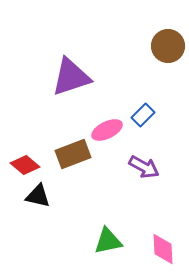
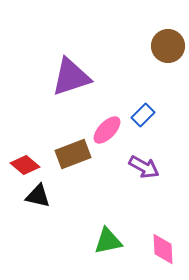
pink ellipse: rotated 20 degrees counterclockwise
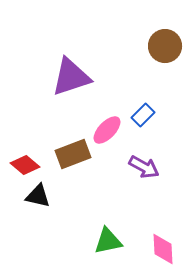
brown circle: moved 3 px left
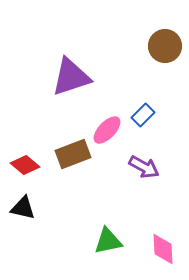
black triangle: moved 15 px left, 12 px down
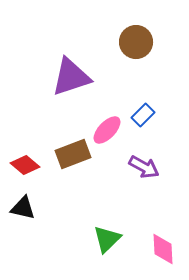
brown circle: moved 29 px left, 4 px up
green triangle: moved 1 px left, 2 px up; rotated 32 degrees counterclockwise
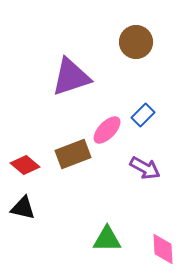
purple arrow: moved 1 px right, 1 px down
green triangle: rotated 44 degrees clockwise
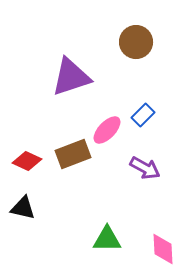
red diamond: moved 2 px right, 4 px up; rotated 16 degrees counterclockwise
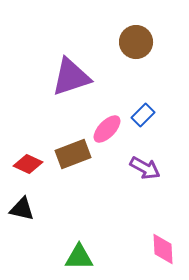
pink ellipse: moved 1 px up
red diamond: moved 1 px right, 3 px down
black triangle: moved 1 px left, 1 px down
green triangle: moved 28 px left, 18 px down
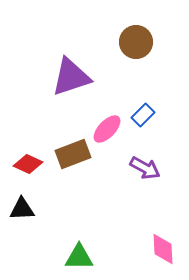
black triangle: rotated 16 degrees counterclockwise
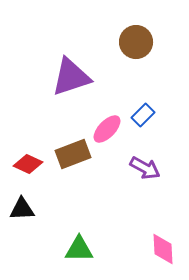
green triangle: moved 8 px up
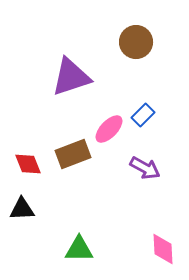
pink ellipse: moved 2 px right
red diamond: rotated 44 degrees clockwise
